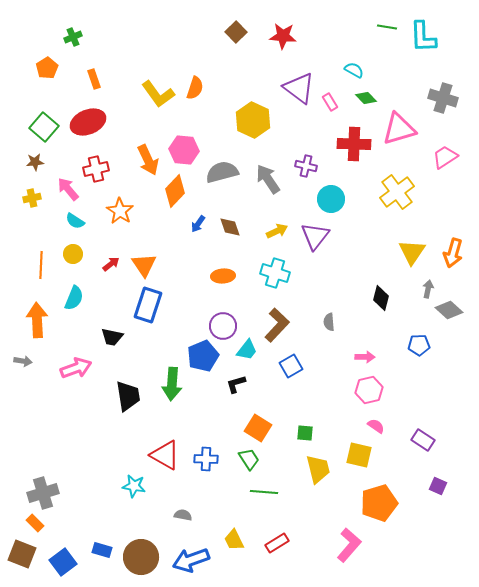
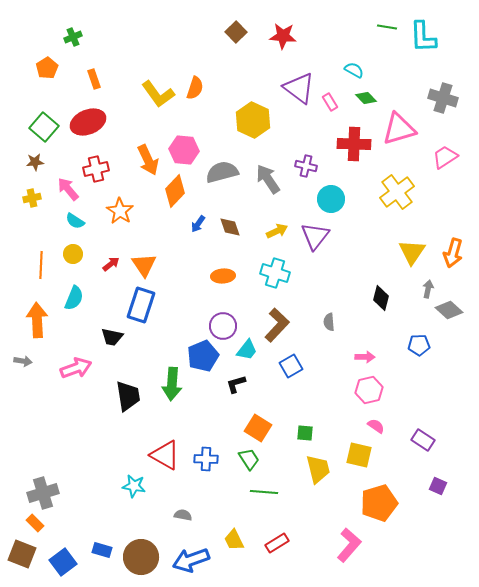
blue rectangle at (148, 305): moved 7 px left
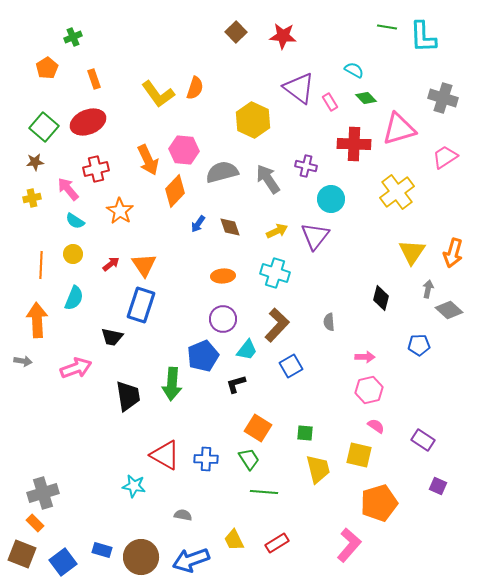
purple circle at (223, 326): moved 7 px up
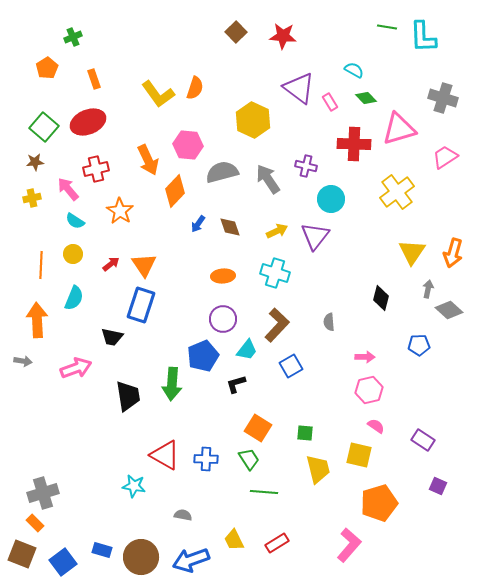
pink hexagon at (184, 150): moved 4 px right, 5 px up
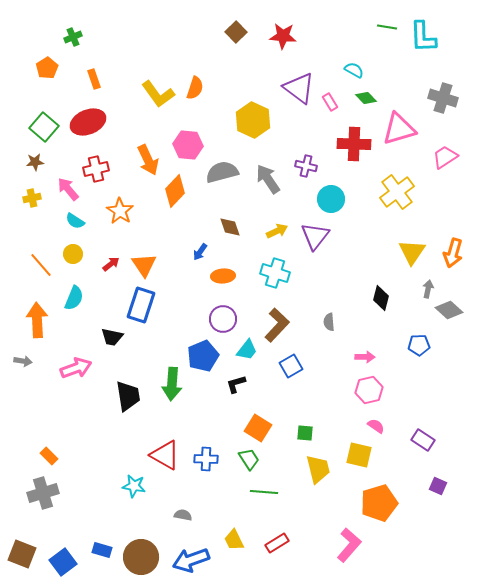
blue arrow at (198, 224): moved 2 px right, 28 px down
orange line at (41, 265): rotated 44 degrees counterclockwise
orange rectangle at (35, 523): moved 14 px right, 67 px up
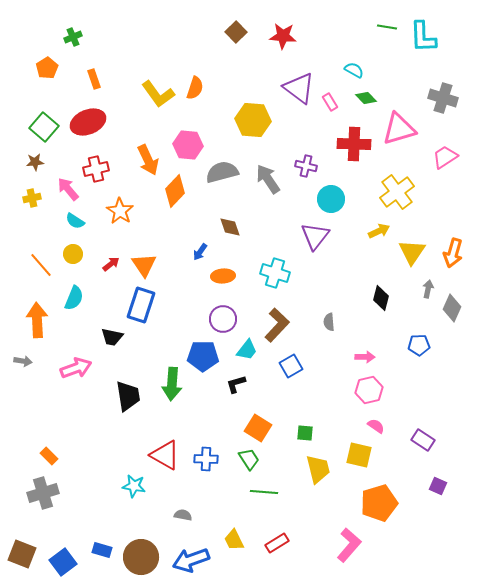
yellow hexagon at (253, 120): rotated 20 degrees counterclockwise
yellow arrow at (277, 231): moved 102 px right
gray diamond at (449, 310): moved 3 px right, 2 px up; rotated 72 degrees clockwise
blue pentagon at (203, 356): rotated 24 degrees clockwise
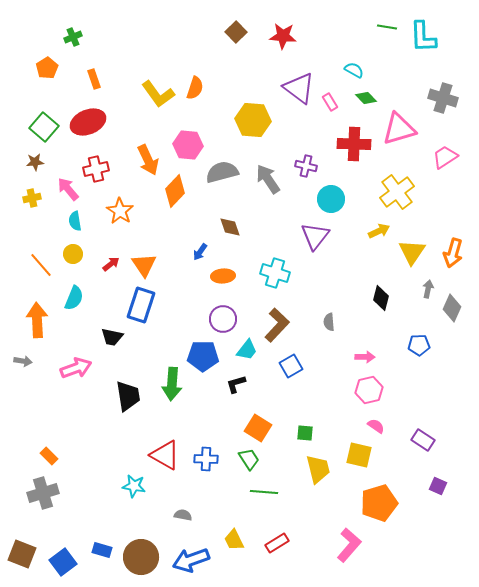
cyan semicircle at (75, 221): rotated 48 degrees clockwise
